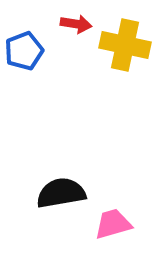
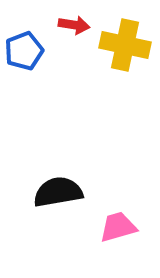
red arrow: moved 2 px left, 1 px down
black semicircle: moved 3 px left, 1 px up
pink trapezoid: moved 5 px right, 3 px down
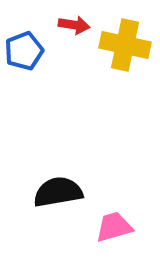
pink trapezoid: moved 4 px left
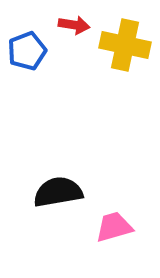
blue pentagon: moved 3 px right
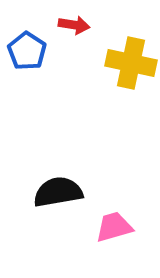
yellow cross: moved 6 px right, 18 px down
blue pentagon: rotated 18 degrees counterclockwise
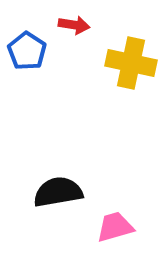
pink trapezoid: moved 1 px right
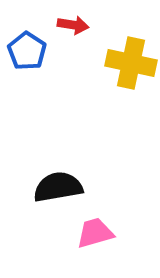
red arrow: moved 1 px left
black semicircle: moved 5 px up
pink trapezoid: moved 20 px left, 6 px down
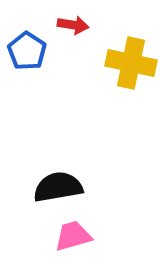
pink trapezoid: moved 22 px left, 3 px down
